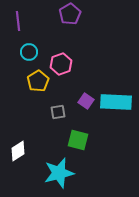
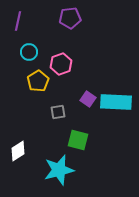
purple pentagon: moved 4 px down; rotated 25 degrees clockwise
purple line: rotated 18 degrees clockwise
purple square: moved 2 px right, 2 px up
cyan star: moved 3 px up
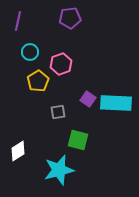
cyan circle: moved 1 px right
cyan rectangle: moved 1 px down
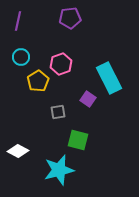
cyan circle: moved 9 px left, 5 px down
cyan rectangle: moved 7 px left, 25 px up; rotated 60 degrees clockwise
white diamond: rotated 60 degrees clockwise
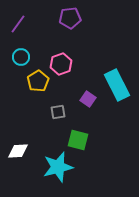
purple line: moved 3 px down; rotated 24 degrees clockwise
cyan rectangle: moved 8 px right, 7 px down
white diamond: rotated 30 degrees counterclockwise
cyan star: moved 1 px left, 3 px up
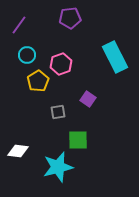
purple line: moved 1 px right, 1 px down
cyan circle: moved 6 px right, 2 px up
cyan rectangle: moved 2 px left, 28 px up
green square: rotated 15 degrees counterclockwise
white diamond: rotated 10 degrees clockwise
